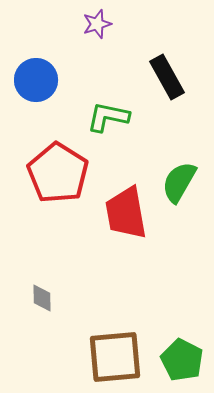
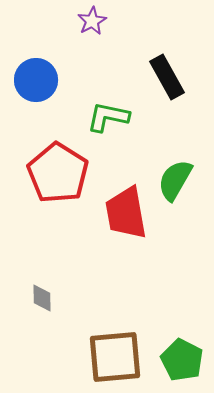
purple star: moved 5 px left, 3 px up; rotated 12 degrees counterclockwise
green semicircle: moved 4 px left, 2 px up
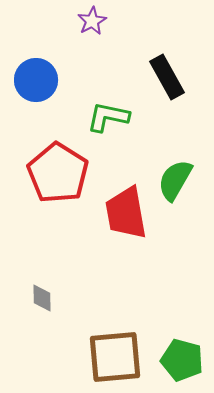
green pentagon: rotated 12 degrees counterclockwise
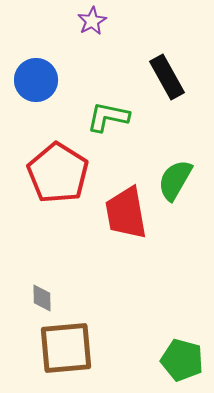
brown square: moved 49 px left, 9 px up
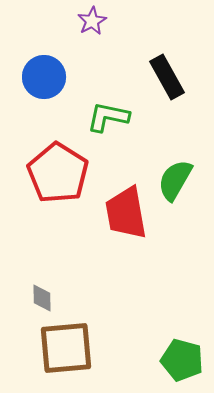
blue circle: moved 8 px right, 3 px up
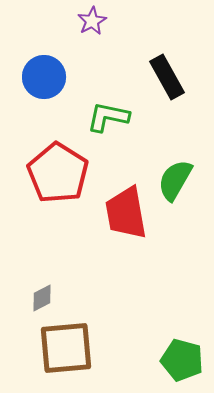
gray diamond: rotated 64 degrees clockwise
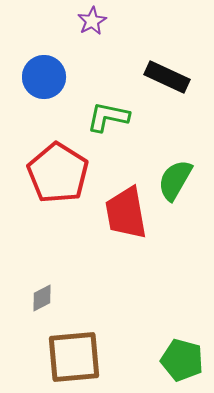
black rectangle: rotated 36 degrees counterclockwise
brown square: moved 8 px right, 9 px down
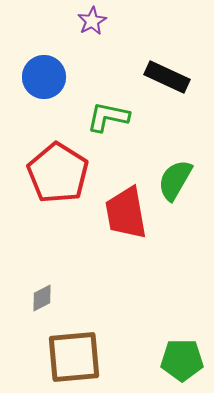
green pentagon: rotated 15 degrees counterclockwise
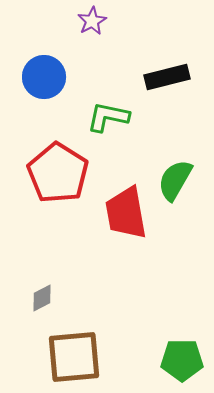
black rectangle: rotated 39 degrees counterclockwise
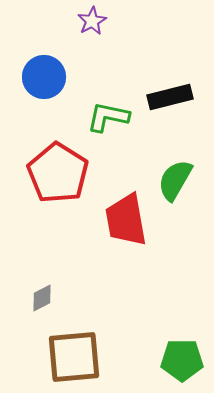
black rectangle: moved 3 px right, 20 px down
red trapezoid: moved 7 px down
